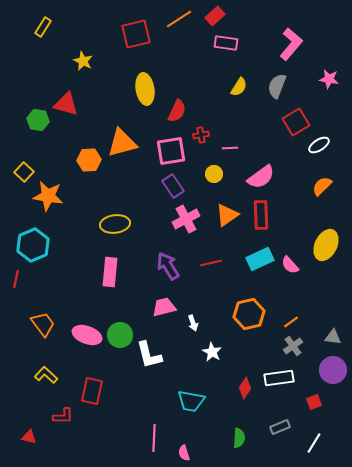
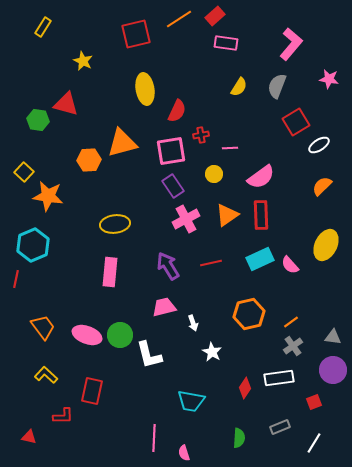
orange trapezoid at (43, 324): moved 3 px down
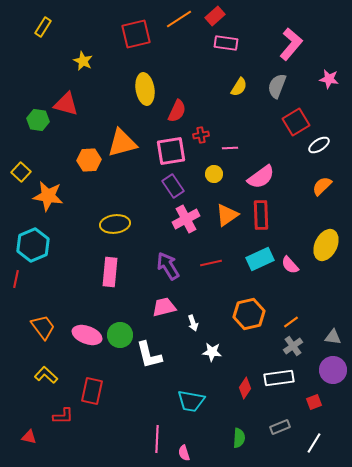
yellow square at (24, 172): moved 3 px left
white star at (212, 352): rotated 24 degrees counterclockwise
pink line at (154, 438): moved 3 px right, 1 px down
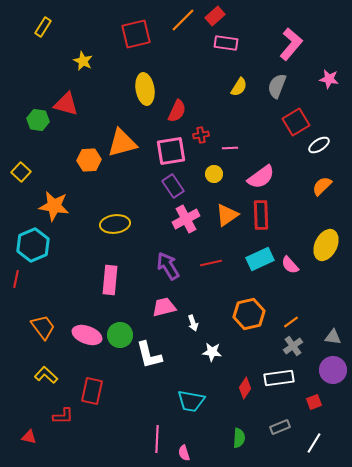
orange line at (179, 19): moved 4 px right, 1 px down; rotated 12 degrees counterclockwise
orange star at (48, 196): moved 6 px right, 10 px down
pink rectangle at (110, 272): moved 8 px down
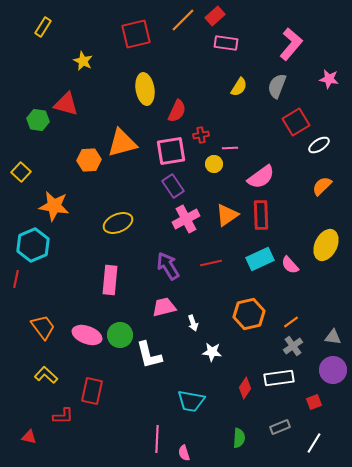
yellow circle at (214, 174): moved 10 px up
yellow ellipse at (115, 224): moved 3 px right, 1 px up; rotated 16 degrees counterclockwise
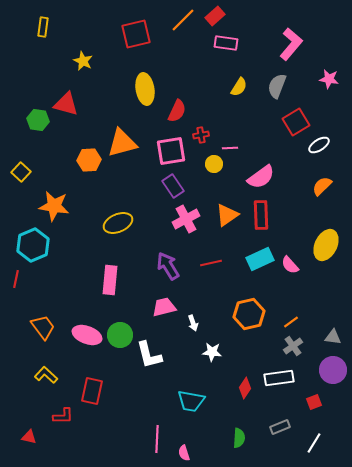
yellow rectangle at (43, 27): rotated 24 degrees counterclockwise
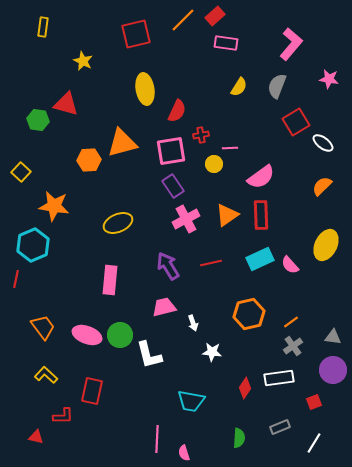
white ellipse at (319, 145): moved 4 px right, 2 px up; rotated 70 degrees clockwise
red triangle at (29, 437): moved 7 px right
